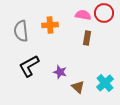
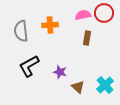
pink semicircle: rotated 21 degrees counterclockwise
cyan cross: moved 2 px down
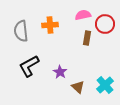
red circle: moved 1 px right, 11 px down
purple star: rotated 16 degrees clockwise
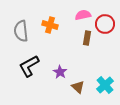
orange cross: rotated 21 degrees clockwise
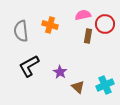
brown rectangle: moved 1 px right, 2 px up
cyan cross: rotated 18 degrees clockwise
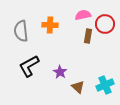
orange cross: rotated 14 degrees counterclockwise
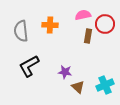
purple star: moved 5 px right; rotated 24 degrees counterclockwise
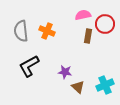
orange cross: moved 3 px left, 6 px down; rotated 21 degrees clockwise
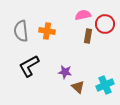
orange cross: rotated 14 degrees counterclockwise
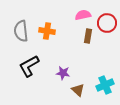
red circle: moved 2 px right, 1 px up
purple star: moved 2 px left, 1 px down
brown triangle: moved 3 px down
